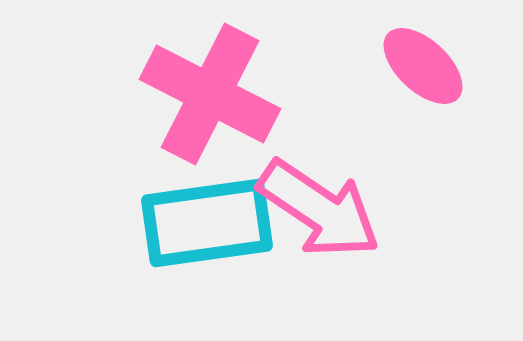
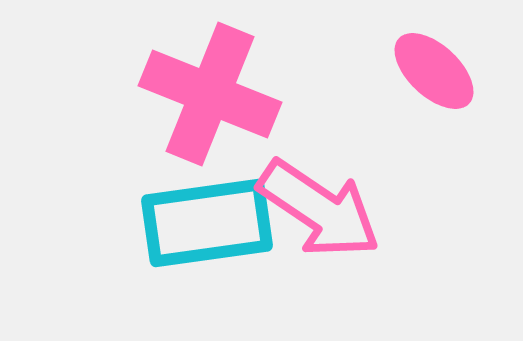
pink ellipse: moved 11 px right, 5 px down
pink cross: rotated 5 degrees counterclockwise
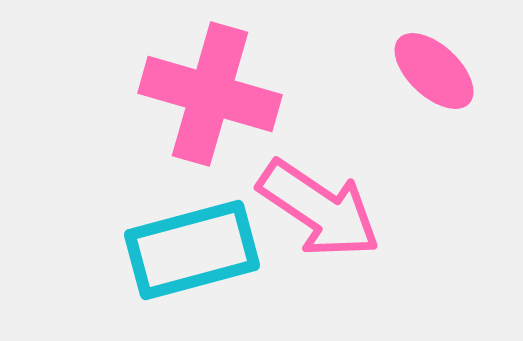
pink cross: rotated 6 degrees counterclockwise
cyan rectangle: moved 15 px left, 27 px down; rotated 7 degrees counterclockwise
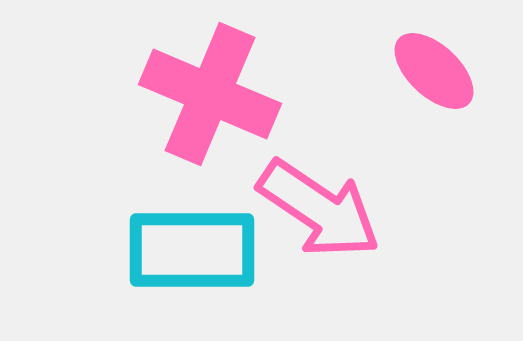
pink cross: rotated 7 degrees clockwise
cyan rectangle: rotated 15 degrees clockwise
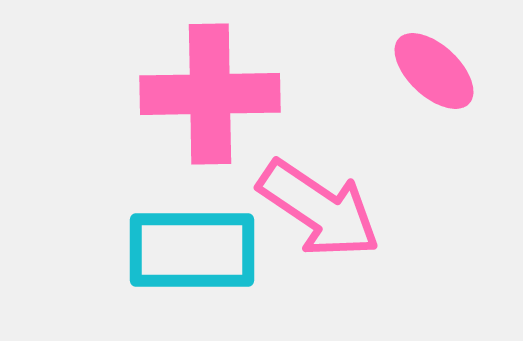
pink cross: rotated 24 degrees counterclockwise
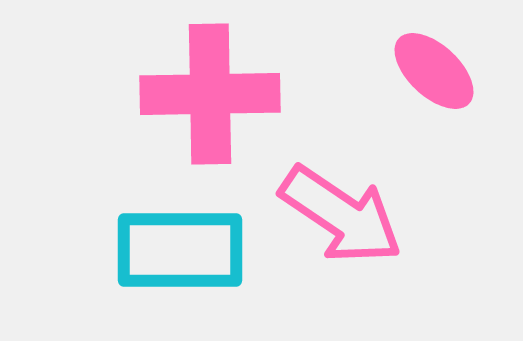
pink arrow: moved 22 px right, 6 px down
cyan rectangle: moved 12 px left
